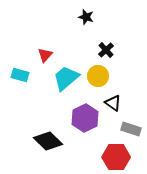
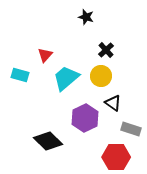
yellow circle: moved 3 px right
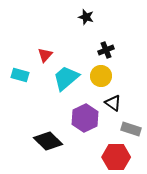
black cross: rotated 21 degrees clockwise
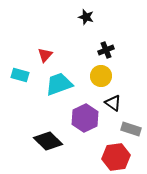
cyan trapezoid: moved 7 px left, 6 px down; rotated 20 degrees clockwise
red hexagon: rotated 8 degrees counterclockwise
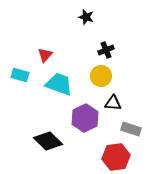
cyan trapezoid: rotated 40 degrees clockwise
black triangle: rotated 30 degrees counterclockwise
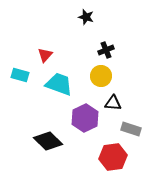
red hexagon: moved 3 px left
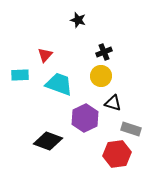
black star: moved 8 px left, 3 px down
black cross: moved 2 px left, 2 px down
cyan rectangle: rotated 18 degrees counterclockwise
black triangle: rotated 12 degrees clockwise
black diamond: rotated 24 degrees counterclockwise
red hexagon: moved 4 px right, 3 px up
